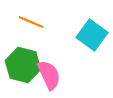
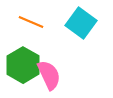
cyan square: moved 11 px left, 12 px up
green hexagon: rotated 16 degrees clockwise
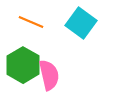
pink semicircle: rotated 12 degrees clockwise
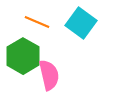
orange line: moved 6 px right
green hexagon: moved 9 px up
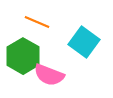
cyan square: moved 3 px right, 19 px down
pink semicircle: rotated 124 degrees clockwise
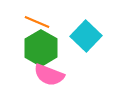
cyan square: moved 2 px right, 6 px up; rotated 8 degrees clockwise
green hexagon: moved 18 px right, 8 px up
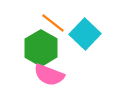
orange line: moved 16 px right, 1 px down; rotated 15 degrees clockwise
cyan square: moved 1 px left, 2 px up
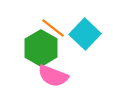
orange line: moved 5 px down
pink semicircle: moved 4 px right, 1 px down
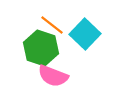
orange line: moved 1 px left, 3 px up
green hexagon: rotated 12 degrees counterclockwise
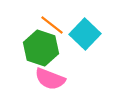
pink semicircle: moved 3 px left, 3 px down
